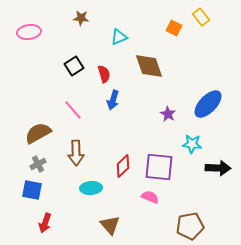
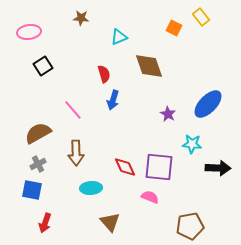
black square: moved 31 px left
red diamond: moved 2 px right, 1 px down; rotated 70 degrees counterclockwise
brown triangle: moved 3 px up
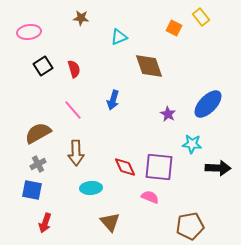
red semicircle: moved 30 px left, 5 px up
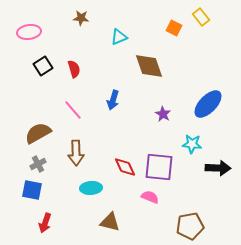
purple star: moved 5 px left
brown triangle: rotated 35 degrees counterclockwise
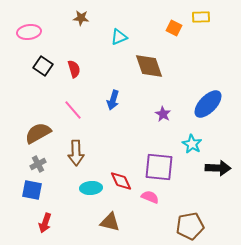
yellow rectangle: rotated 54 degrees counterclockwise
black square: rotated 24 degrees counterclockwise
cyan star: rotated 24 degrees clockwise
red diamond: moved 4 px left, 14 px down
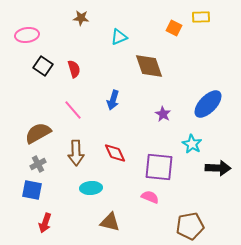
pink ellipse: moved 2 px left, 3 px down
red diamond: moved 6 px left, 28 px up
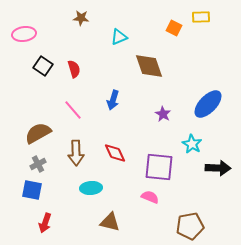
pink ellipse: moved 3 px left, 1 px up
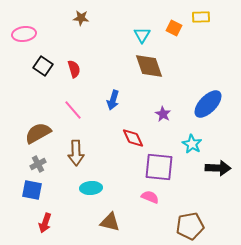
cyan triangle: moved 23 px right, 2 px up; rotated 36 degrees counterclockwise
red diamond: moved 18 px right, 15 px up
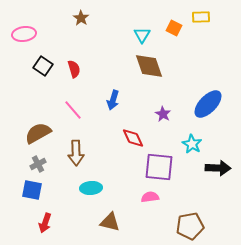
brown star: rotated 28 degrees clockwise
pink semicircle: rotated 30 degrees counterclockwise
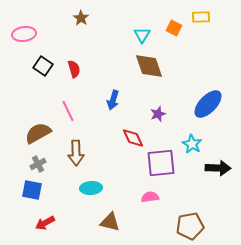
pink line: moved 5 px left, 1 px down; rotated 15 degrees clockwise
purple star: moved 5 px left; rotated 21 degrees clockwise
purple square: moved 2 px right, 4 px up; rotated 12 degrees counterclockwise
red arrow: rotated 42 degrees clockwise
